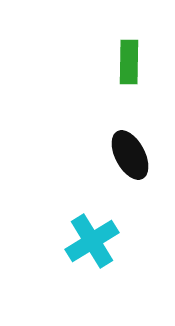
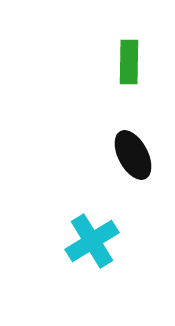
black ellipse: moved 3 px right
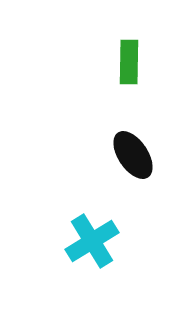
black ellipse: rotated 6 degrees counterclockwise
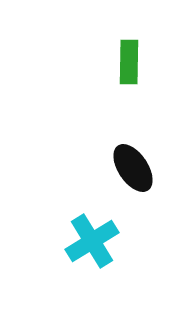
black ellipse: moved 13 px down
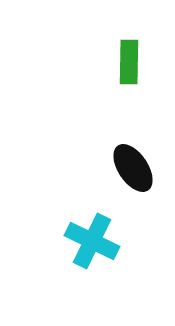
cyan cross: rotated 32 degrees counterclockwise
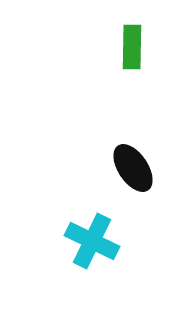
green rectangle: moved 3 px right, 15 px up
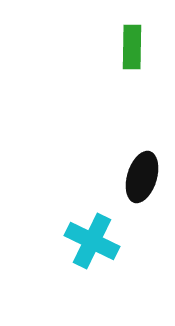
black ellipse: moved 9 px right, 9 px down; rotated 51 degrees clockwise
